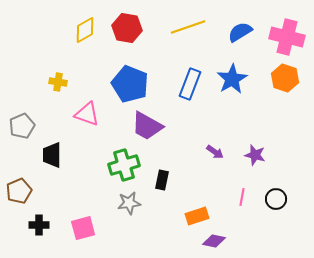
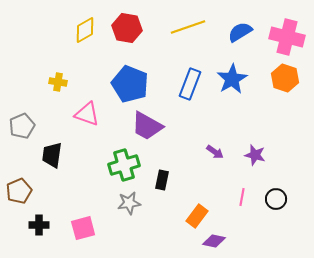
black trapezoid: rotated 8 degrees clockwise
orange rectangle: rotated 35 degrees counterclockwise
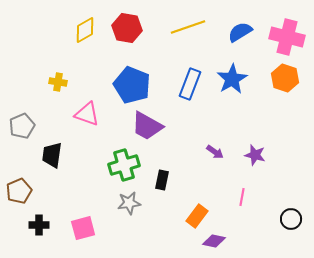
blue pentagon: moved 2 px right, 1 px down
black circle: moved 15 px right, 20 px down
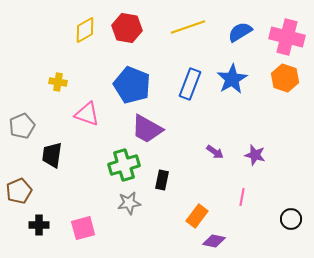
purple trapezoid: moved 3 px down
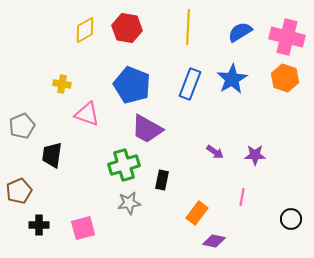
yellow line: rotated 68 degrees counterclockwise
yellow cross: moved 4 px right, 2 px down
purple star: rotated 15 degrees counterclockwise
orange rectangle: moved 3 px up
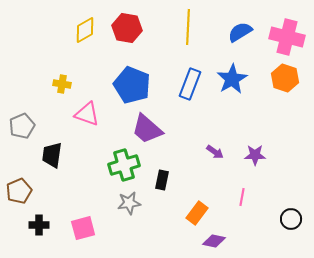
purple trapezoid: rotated 12 degrees clockwise
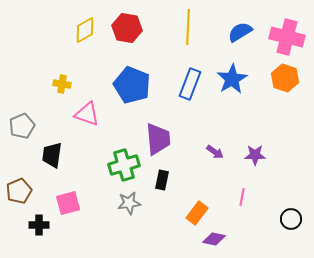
purple trapezoid: moved 11 px right, 10 px down; rotated 136 degrees counterclockwise
pink square: moved 15 px left, 25 px up
purple diamond: moved 2 px up
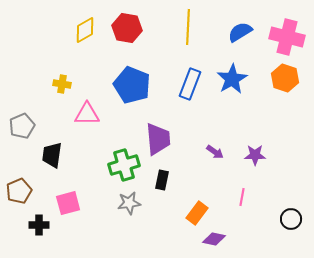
pink triangle: rotated 20 degrees counterclockwise
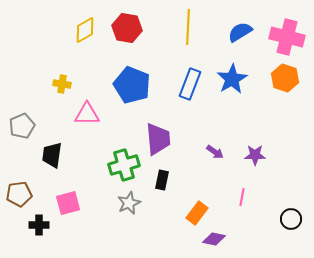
brown pentagon: moved 3 px down; rotated 15 degrees clockwise
gray star: rotated 15 degrees counterclockwise
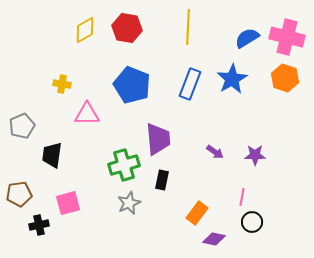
blue semicircle: moved 7 px right, 6 px down
black circle: moved 39 px left, 3 px down
black cross: rotated 12 degrees counterclockwise
